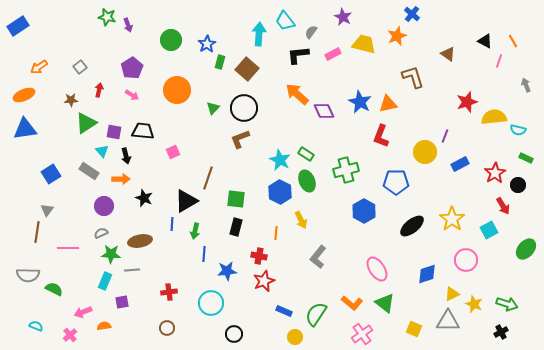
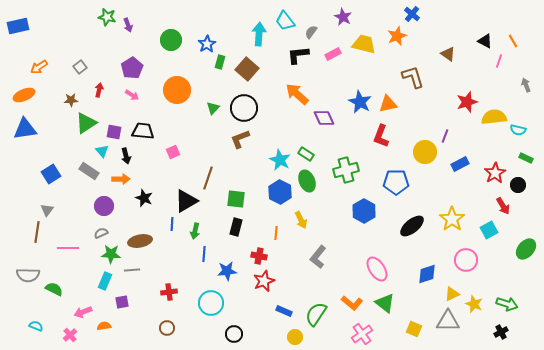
blue rectangle at (18, 26): rotated 20 degrees clockwise
purple diamond at (324, 111): moved 7 px down
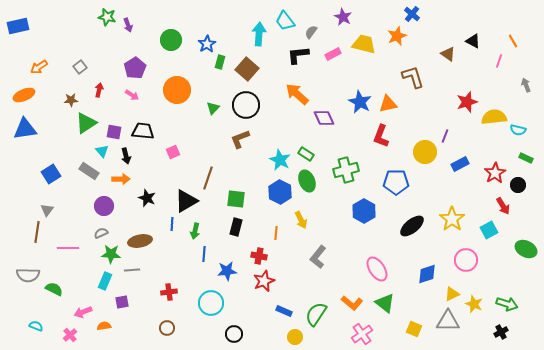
black triangle at (485, 41): moved 12 px left
purple pentagon at (132, 68): moved 3 px right
black circle at (244, 108): moved 2 px right, 3 px up
black star at (144, 198): moved 3 px right
green ellipse at (526, 249): rotated 75 degrees clockwise
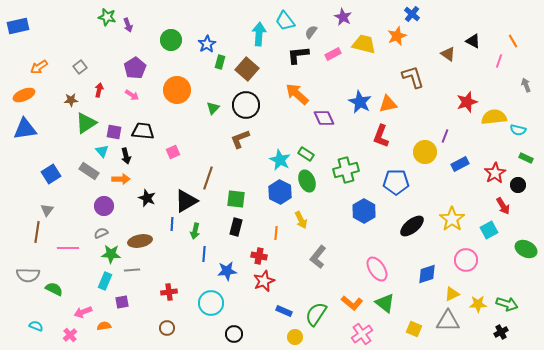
yellow star at (474, 304): moved 4 px right; rotated 24 degrees counterclockwise
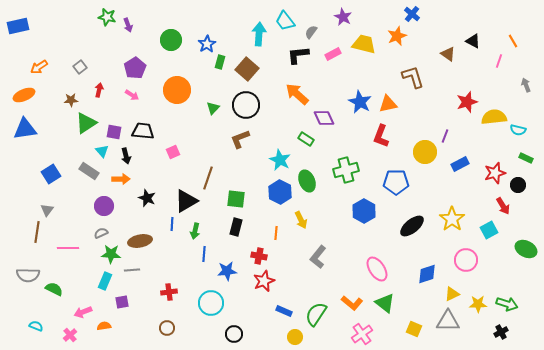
green rectangle at (306, 154): moved 15 px up
red star at (495, 173): rotated 15 degrees clockwise
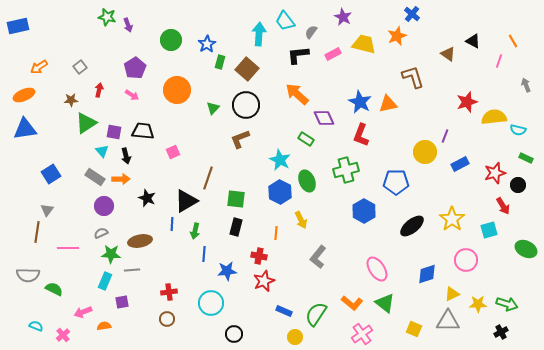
red L-shape at (381, 136): moved 20 px left, 1 px up
gray rectangle at (89, 171): moved 6 px right, 6 px down
cyan square at (489, 230): rotated 12 degrees clockwise
brown circle at (167, 328): moved 9 px up
pink cross at (70, 335): moved 7 px left
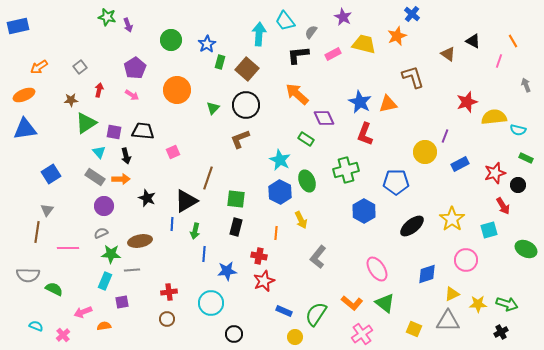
red L-shape at (361, 135): moved 4 px right, 1 px up
cyan triangle at (102, 151): moved 3 px left, 1 px down
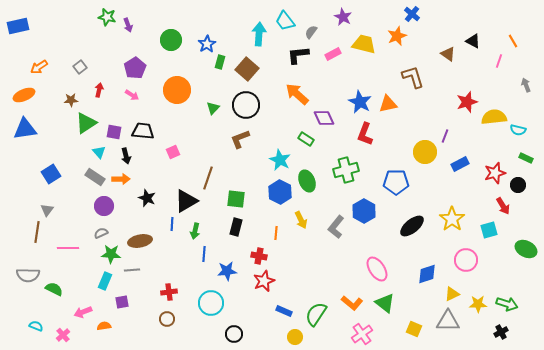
gray L-shape at (318, 257): moved 18 px right, 30 px up
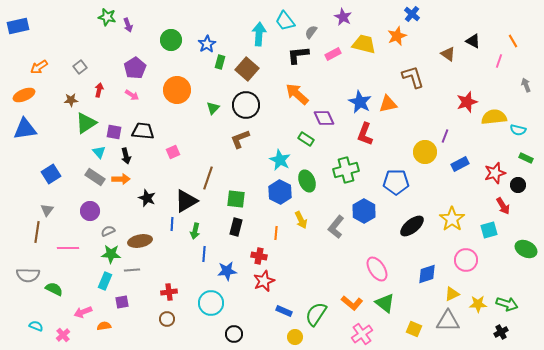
purple circle at (104, 206): moved 14 px left, 5 px down
gray semicircle at (101, 233): moved 7 px right, 2 px up
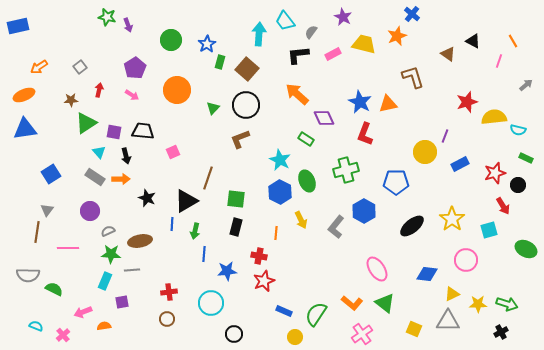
gray arrow at (526, 85): rotated 72 degrees clockwise
blue diamond at (427, 274): rotated 25 degrees clockwise
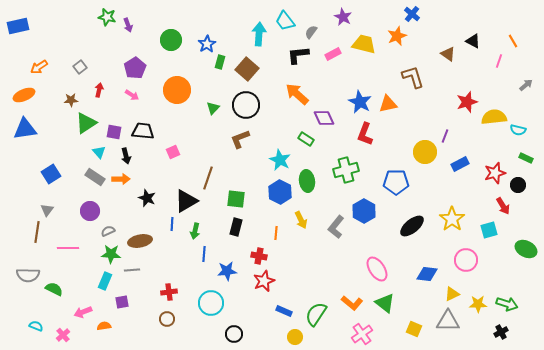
green ellipse at (307, 181): rotated 15 degrees clockwise
